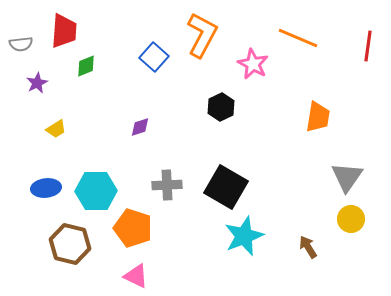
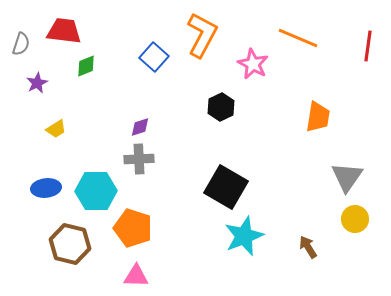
red trapezoid: rotated 87 degrees counterclockwise
gray semicircle: rotated 65 degrees counterclockwise
gray cross: moved 28 px left, 26 px up
yellow circle: moved 4 px right
pink triangle: rotated 24 degrees counterclockwise
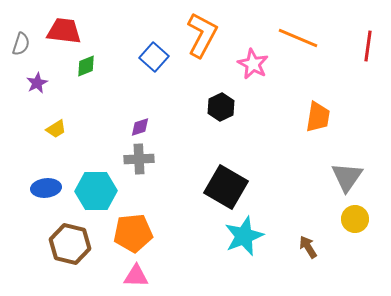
orange pentagon: moved 5 px down; rotated 24 degrees counterclockwise
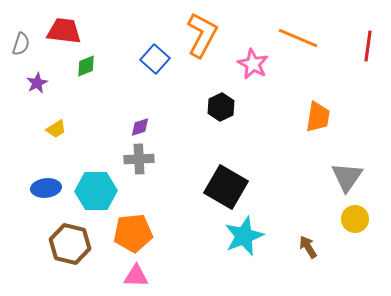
blue square: moved 1 px right, 2 px down
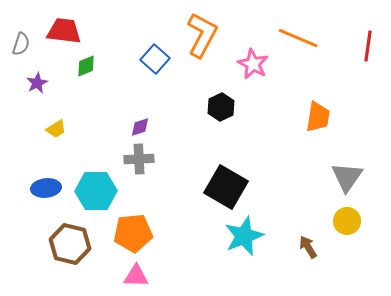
yellow circle: moved 8 px left, 2 px down
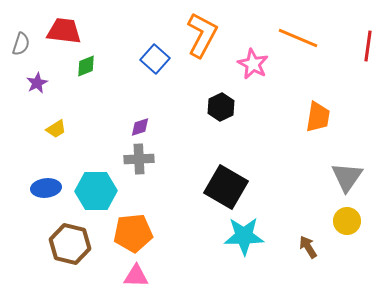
cyan star: rotated 21 degrees clockwise
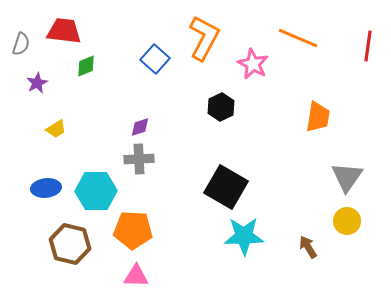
orange L-shape: moved 2 px right, 3 px down
orange pentagon: moved 3 px up; rotated 9 degrees clockwise
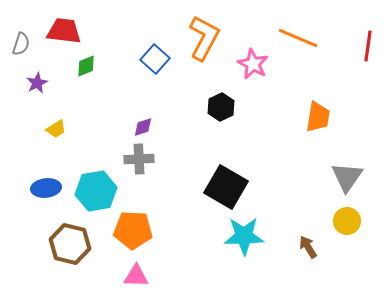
purple diamond: moved 3 px right
cyan hexagon: rotated 9 degrees counterclockwise
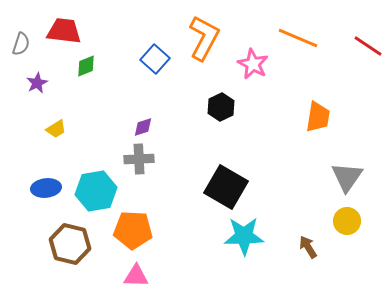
red line: rotated 64 degrees counterclockwise
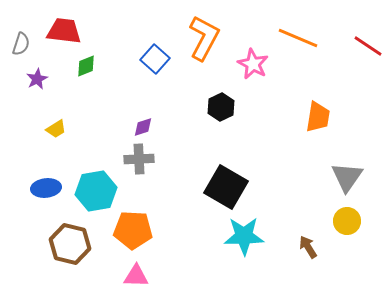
purple star: moved 4 px up
